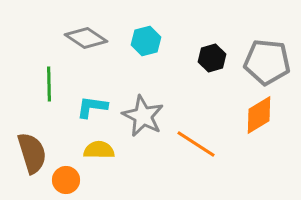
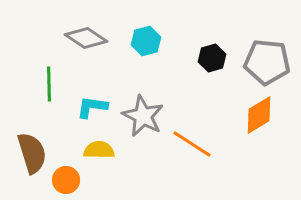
orange line: moved 4 px left
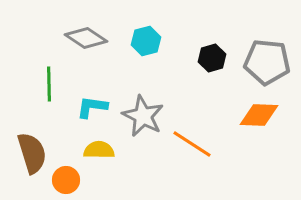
orange diamond: rotated 33 degrees clockwise
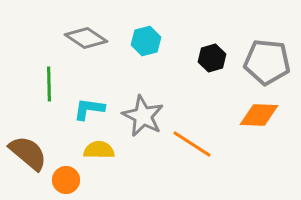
cyan L-shape: moved 3 px left, 2 px down
brown semicircle: moved 4 px left; rotated 33 degrees counterclockwise
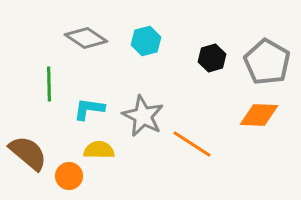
gray pentagon: rotated 24 degrees clockwise
orange circle: moved 3 px right, 4 px up
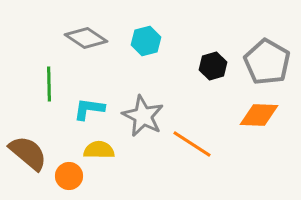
black hexagon: moved 1 px right, 8 px down
